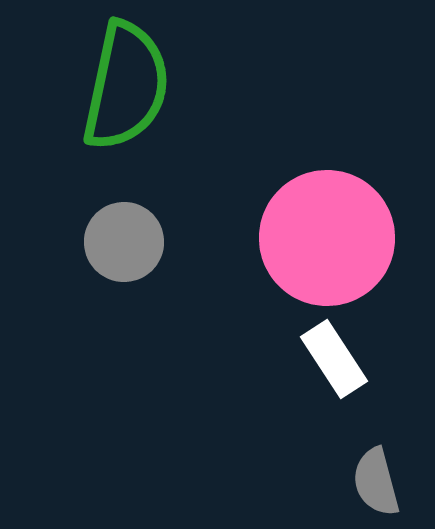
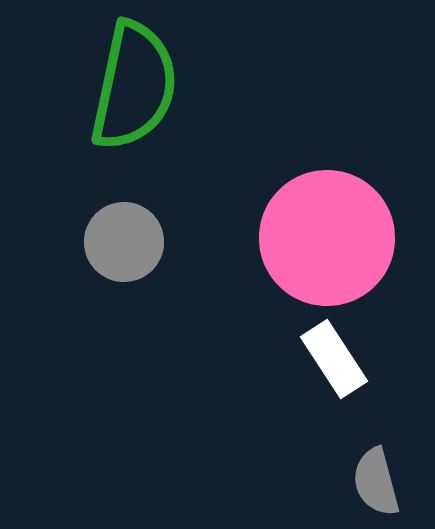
green semicircle: moved 8 px right
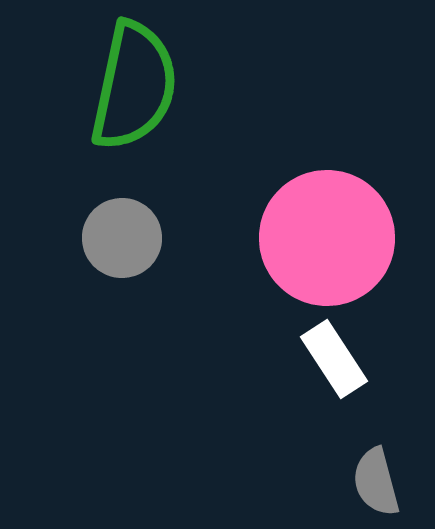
gray circle: moved 2 px left, 4 px up
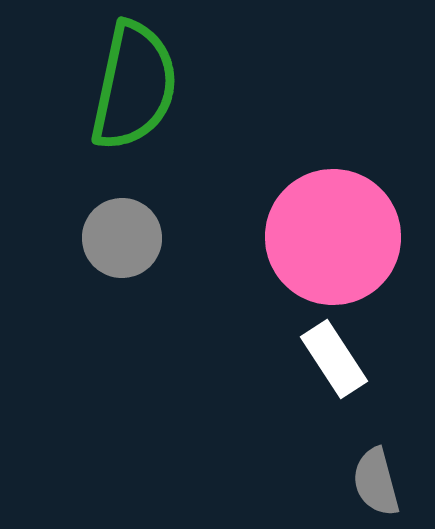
pink circle: moved 6 px right, 1 px up
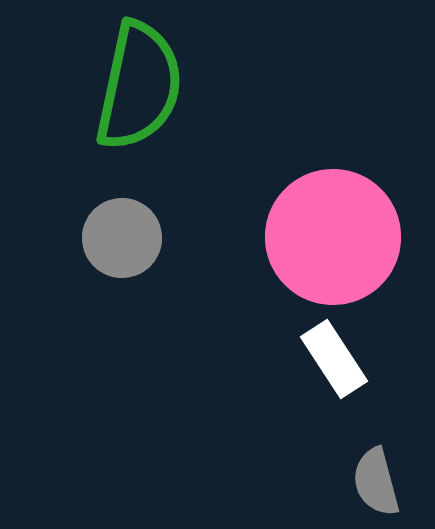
green semicircle: moved 5 px right
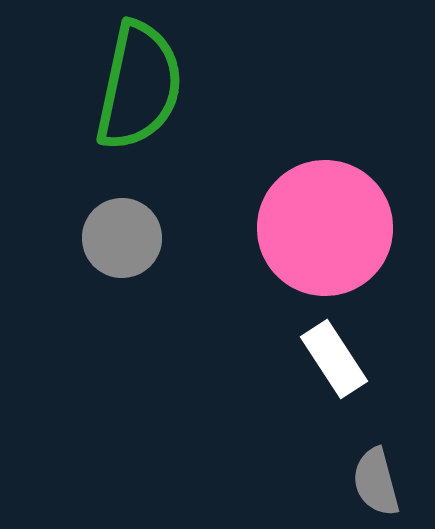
pink circle: moved 8 px left, 9 px up
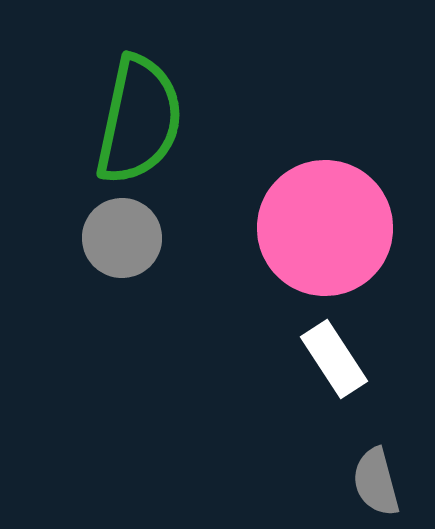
green semicircle: moved 34 px down
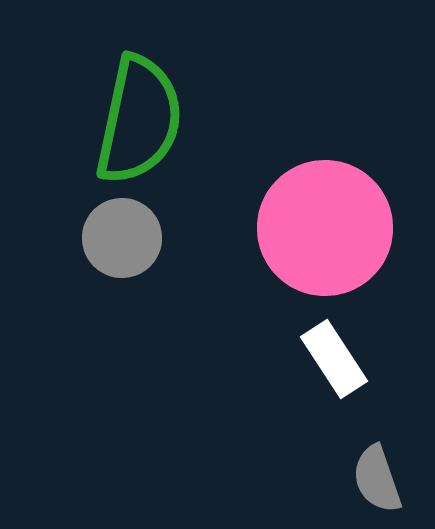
gray semicircle: moved 1 px right, 3 px up; rotated 4 degrees counterclockwise
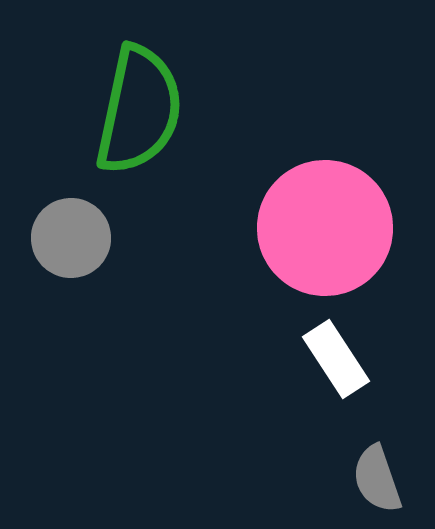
green semicircle: moved 10 px up
gray circle: moved 51 px left
white rectangle: moved 2 px right
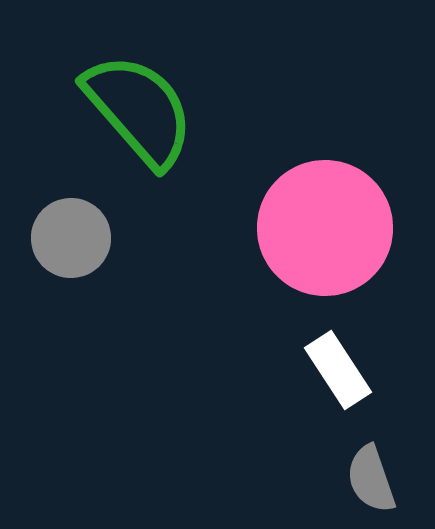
green semicircle: rotated 53 degrees counterclockwise
white rectangle: moved 2 px right, 11 px down
gray semicircle: moved 6 px left
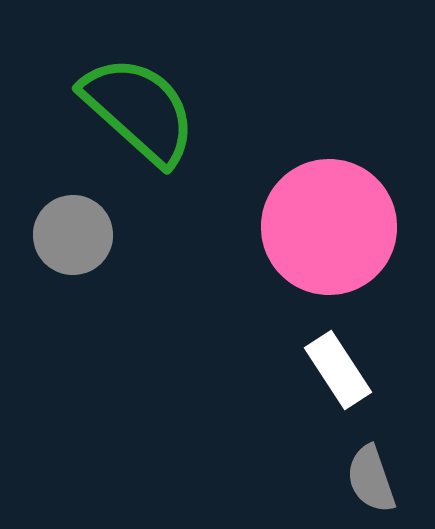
green semicircle: rotated 7 degrees counterclockwise
pink circle: moved 4 px right, 1 px up
gray circle: moved 2 px right, 3 px up
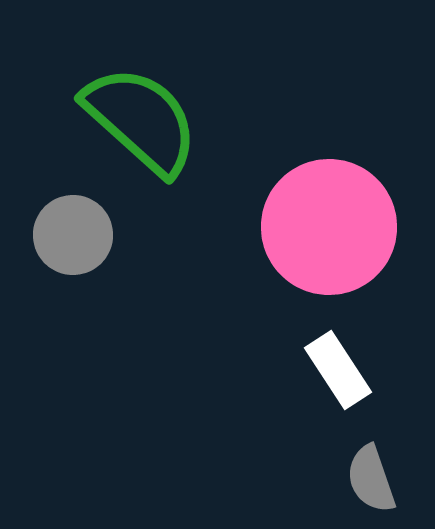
green semicircle: moved 2 px right, 10 px down
